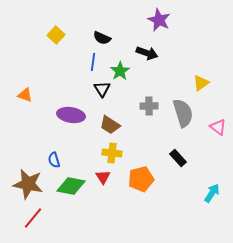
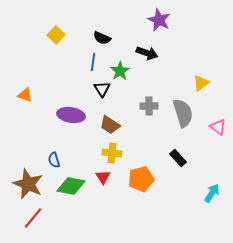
brown star: rotated 12 degrees clockwise
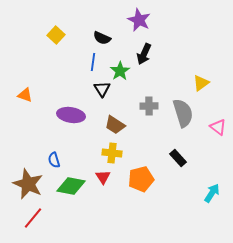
purple star: moved 20 px left
black arrow: moved 3 px left, 1 px down; rotated 95 degrees clockwise
brown trapezoid: moved 5 px right
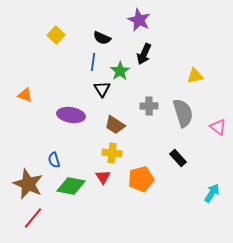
yellow triangle: moved 6 px left, 7 px up; rotated 24 degrees clockwise
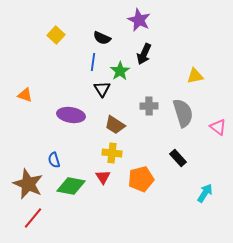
cyan arrow: moved 7 px left
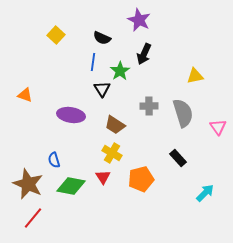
pink triangle: rotated 18 degrees clockwise
yellow cross: rotated 24 degrees clockwise
cyan arrow: rotated 12 degrees clockwise
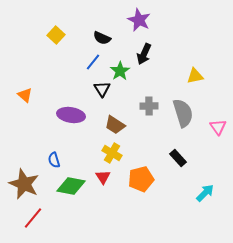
blue line: rotated 30 degrees clockwise
orange triangle: rotated 21 degrees clockwise
brown star: moved 4 px left
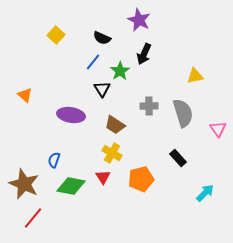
pink triangle: moved 2 px down
blue semicircle: rotated 35 degrees clockwise
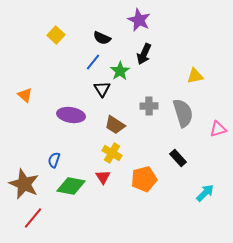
pink triangle: rotated 48 degrees clockwise
orange pentagon: moved 3 px right
